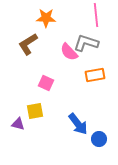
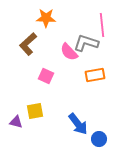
pink line: moved 6 px right, 10 px down
brown L-shape: rotated 10 degrees counterclockwise
pink square: moved 7 px up
purple triangle: moved 2 px left, 2 px up
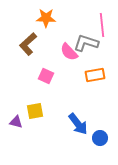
blue circle: moved 1 px right, 1 px up
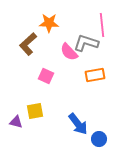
orange star: moved 3 px right, 5 px down
blue circle: moved 1 px left, 1 px down
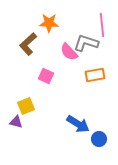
yellow square: moved 9 px left, 5 px up; rotated 12 degrees counterclockwise
blue arrow: rotated 20 degrees counterclockwise
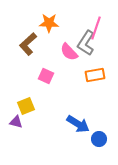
pink line: moved 6 px left, 3 px down; rotated 25 degrees clockwise
gray L-shape: rotated 75 degrees counterclockwise
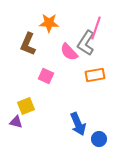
brown L-shape: rotated 25 degrees counterclockwise
blue arrow: rotated 35 degrees clockwise
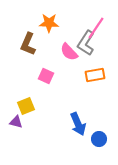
pink line: rotated 15 degrees clockwise
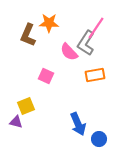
brown L-shape: moved 9 px up
